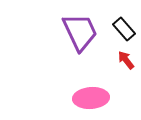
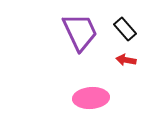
black rectangle: moved 1 px right
red arrow: rotated 42 degrees counterclockwise
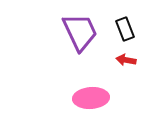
black rectangle: rotated 20 degrees clockwise
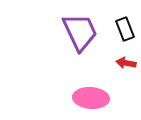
red arrow: moved 3 px down
pink ellipse: rotated 8 degrees clockwise
